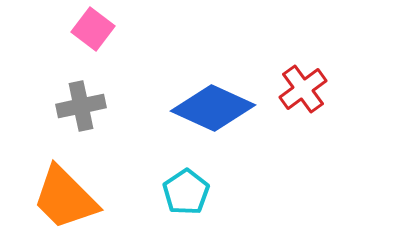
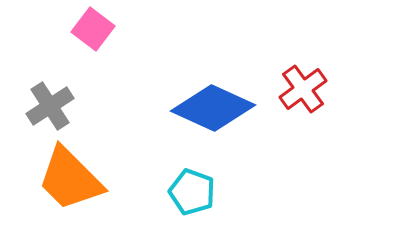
gray cross: moved 31 px left; rotated 21 degrees counterclockwise
cyan pentagon: moved 6 px right; rotated 18 degrees counterclockwise
orange trapezoid: moved 5 px right, 19 px up
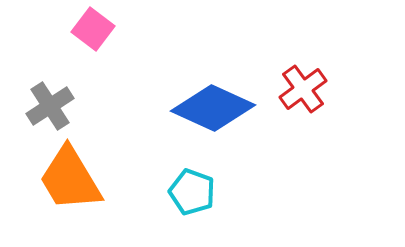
orange trapezoid: rotated 14 degrees clockwise
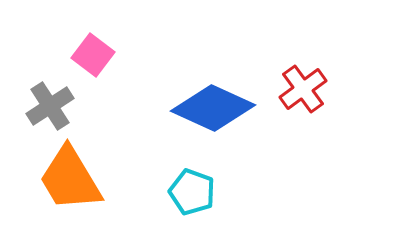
pink square: moved 26 px down
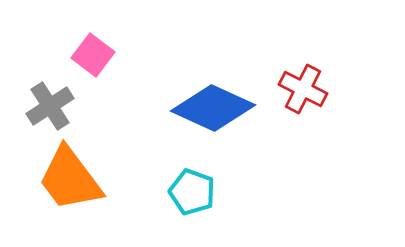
red cross: rotated 27 degrees counterclockwise
orange trapezoid: rotated 6 degrees counterclockwise
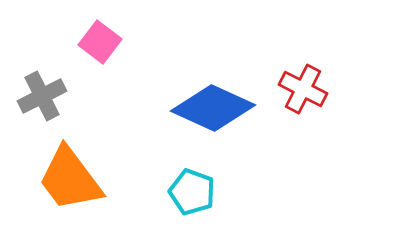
pink square: moved 7 px right, 13 px up
gray cross: moved 8 px left, 10 px up; rotated 6 degrees clockwise
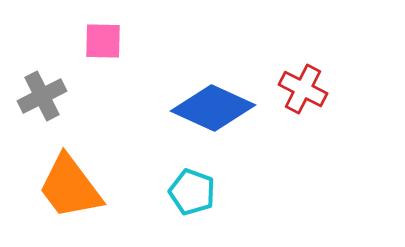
pink square: moved 3 px right, 1 px up; rotated 36 degrees counterclockwise
orange trapezoid: moved 8 px down
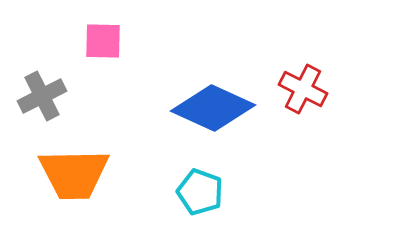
orange trapezoid: moved 4 px right, 13 px up; rotated 54 degrees counterclockwise
cyan pentagon: moved 8 px right
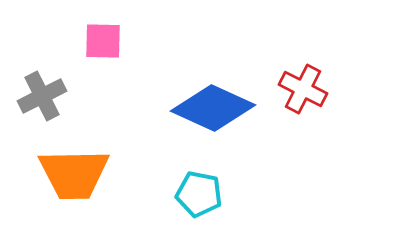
cyan pentagon: moved 1 px left, 2 px down; rotated 9 degrees counterclockwise
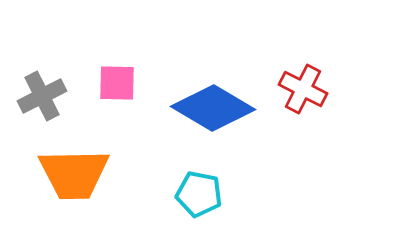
pink square: moved 14 px right, 42 px down
blue diamond: rotated 6 degrees clockwise
